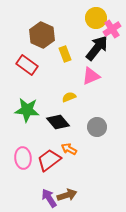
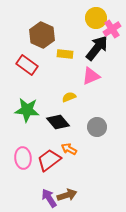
yellow rectangle: rotated 63 degrees counterclockwise
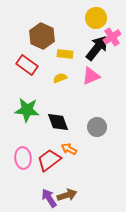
pink cross: moved 8 px down
brown hexagon: moved 1 px down
yellow semicircle: moved 9 px left, 19 px up
black diamond: rotated 20 degrees clockwise
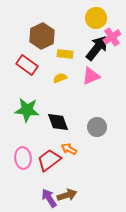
brown hexagon: rotated 10 degrees clockwise
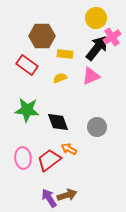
brown hexagon: rotated 25 degrees clockwise
